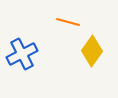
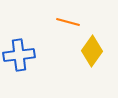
blue cross: moved 3 px left, 1 px down; rotated 20 degrees clockwise
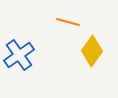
blue cross: rotated 28 degrees counterclockwise
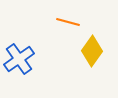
blue cross: moved 4 px down
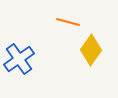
yellow diamond: moved 1 px left, 1 px up
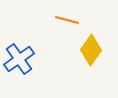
orange line: moved 1 px left, 2 px up
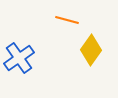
blue cross: moved 1 px up
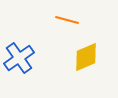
yellow diamond: moved 5 px left, 7 px down; rotated 32 degrees clockwise
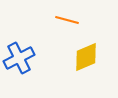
blue cross: rotated 8 degrees clockwise
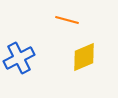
yellow diamond: moved 2 px left
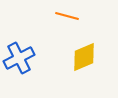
orange line: moved 4 px up
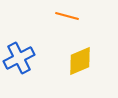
yellow diamond: moved 4 px left, 4 px down
